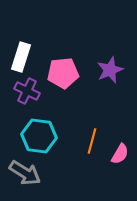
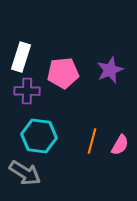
purple cross: rotated 25 degrees counterclockwise
pink semicircle: moved 9 px up
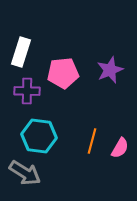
white rectangle: moved 5 px up
pink semicircle: moved 3 px down
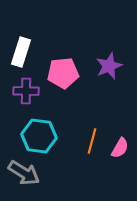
purple star: moved 1 px left, 4 px up
purple cross: moved 1 px left
gray arrow: moved 1 px left
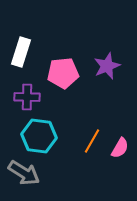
purple star: moved 2 px left
purple cross: moved 1 px right, 6 px down
orange line: rotated 15 degrees clockwise
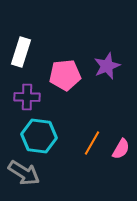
pink pentagon: moved 2 px right, 2 px down
orange line: moved 2 px down
pink semicircle: moved 1 px right, 1 px down
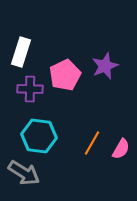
purple star: moved 2 px left
pink pentagon: rotated 20 degrees counterclockwise
purple cross: moved 3 px right, 8 px up
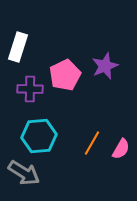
white rectangle: moved 3 px left, 5 px up
cyan hexagon: rotated 12 degrees counterclockwise
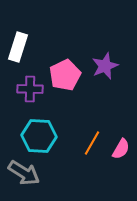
cyan hexagon: rotated 8 degrees clockwise
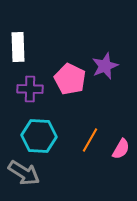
white rectangle: rotated 20 degrees counterclockwise
pink pentagon: moved 5 px right, 4 px down; rotated 20 degrees counterclockwise
orange line: moved 2 px left, 3 px up
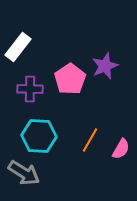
white rectangle: rotated 40 degrees clockwise
pink pentagon: rotated 12 degrees clockwise
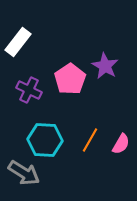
white rectangle: moved 5 px up
purple star: rotated 20 degrees counterclockwise
purple cross: moved 1 px left, 1 px down; rotated 25 degrees clockwise
cyan hexagon: moved 6 px right, 4 px down
pink semicircle: moved 5 px up
